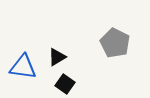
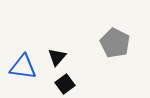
black triangle: rotated 18 degrees counterclockwise
black square: rotated 18 degrees clockwise
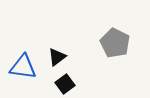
black triangle: rotated 12 degrees clockwise
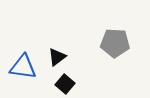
gray pentagon: rotated 24 degrees counterclockwise
black square: rotated 12 degrees counterclockwise
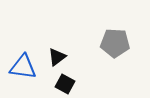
black square: rotated 12 degrees counterclockwise
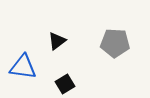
black triangle: moved 16 px up
black square: rotated 30 degrees clockwise
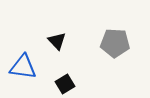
black triangle: rotated 36 degrees counterclockwise
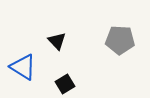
gray pentagon: moved 5 px right, 3 px up
blue triangle: rotated 24 degrees clockwise
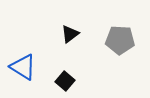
black triangle: moved 13 px right, 7 px up; rotated 36 degrees clockwise
black square: moved 3 px up; rotated 18 degrees counterclockwise
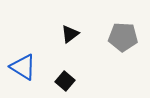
gray pentagon: moved 3 px right, 3 px up
